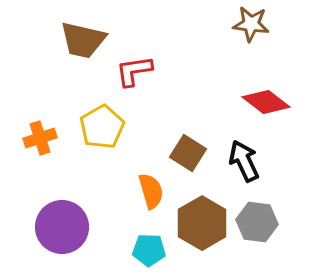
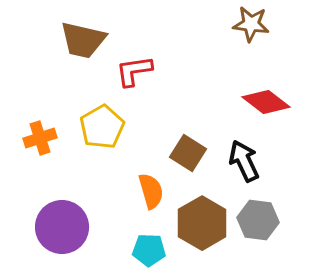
gray hexagon: moved 1 px right, 2 px up
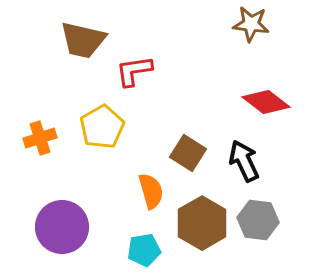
cyan pentagon: moved 5 px left; rotated 12 degrees counterclockwise
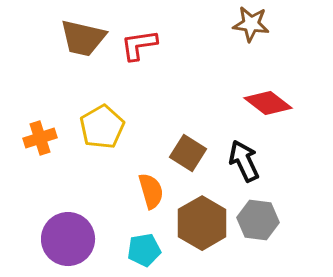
brown trapezoid: moved 2 px up
red L-shape: moved 5 px right, 26 px up
red diamond: moved 2 px right, 1 px down
purple circle: moved 6 px right, 12 px down
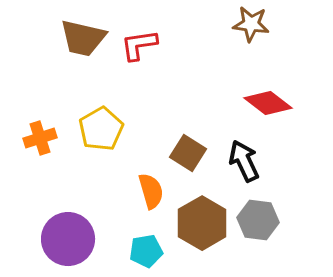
yellow pentagon: moved 1 px left, 2 px down
cyan pentagon: moved 2 px right, 1 px down
